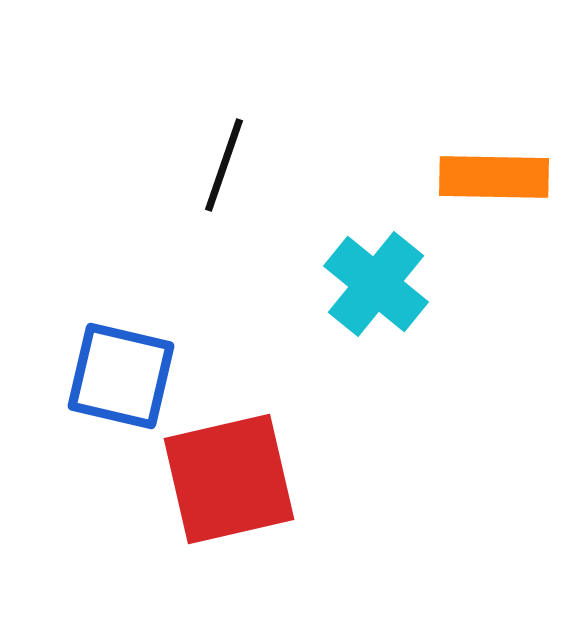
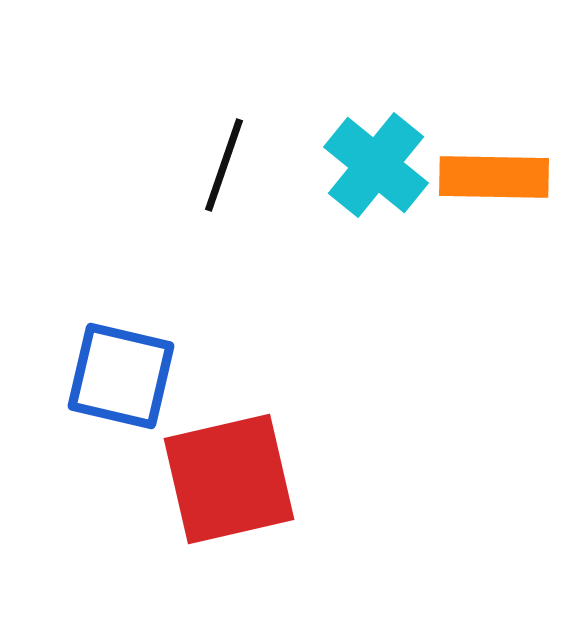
cyan cross: moved 119 px up
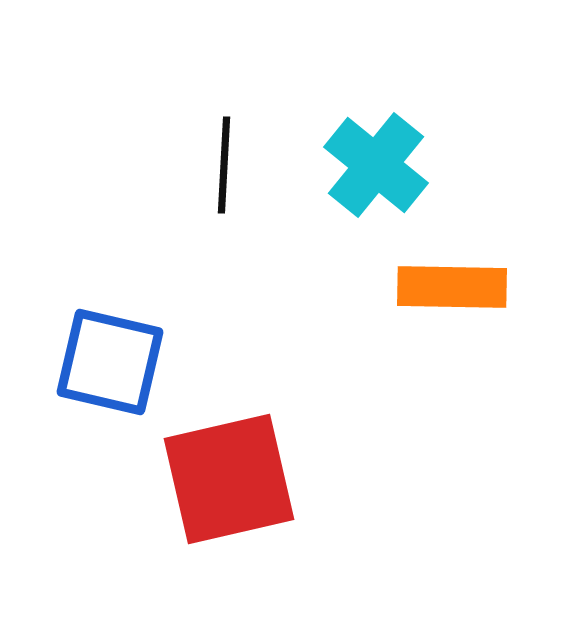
black line: rotated 16 degrees counterclockwise
orange rectangle: moved 42 px left, 110 px down
blue square: moved 11 px left, 14 px up
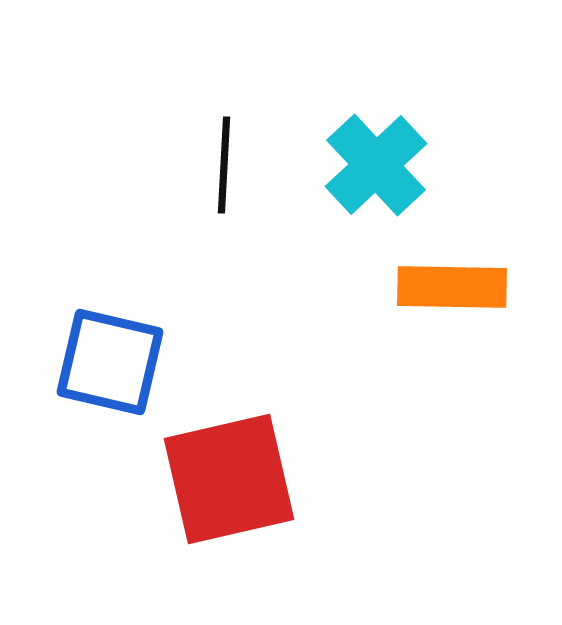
cyan cross: rotated 8 degrees clockwise
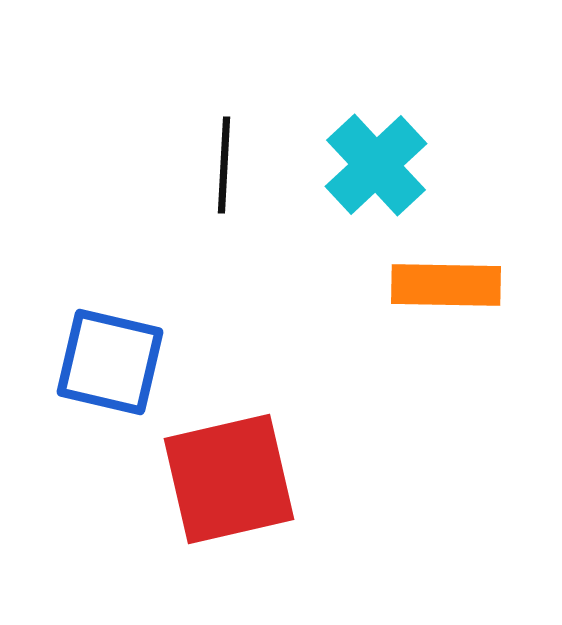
orange rectangle: moved 6 px left, 2 px up
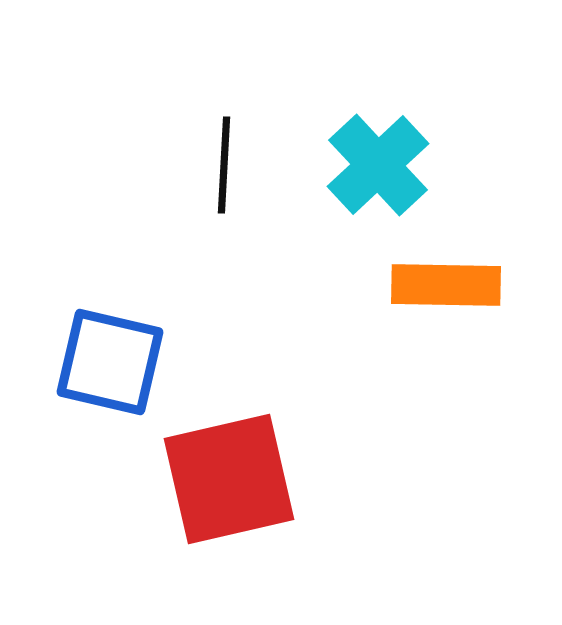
cyan cross: moved 2 px right
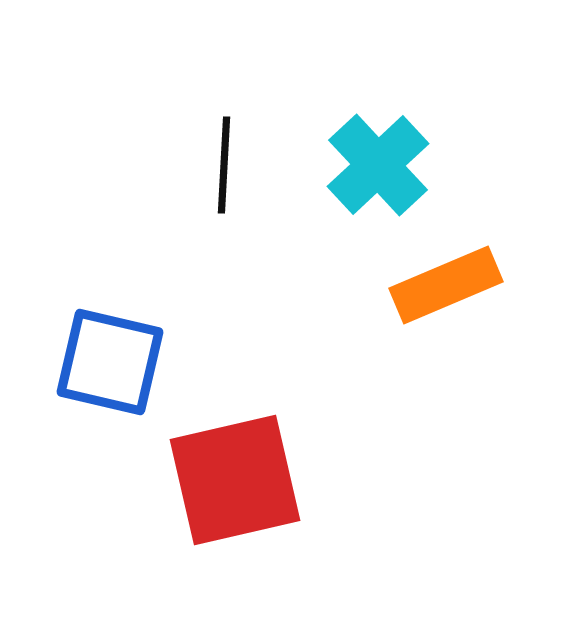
orange rectangle: rotated 24 degrees counterclockwise
red square: moved 6 px right, 1 px down
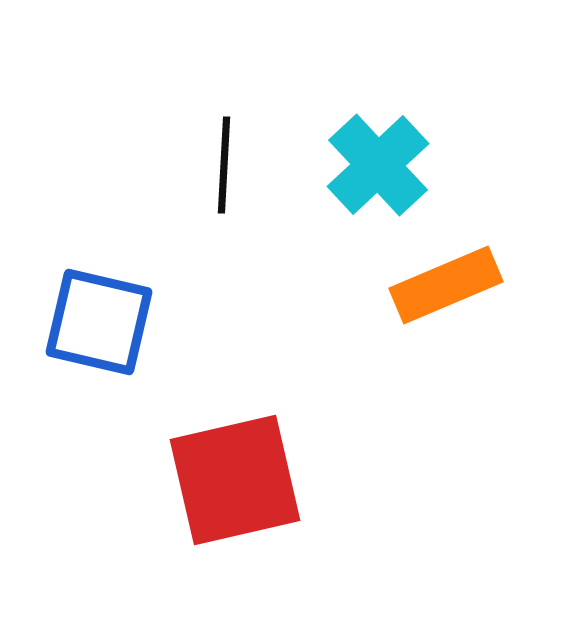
blue square: moved 11 px left, 40 px up
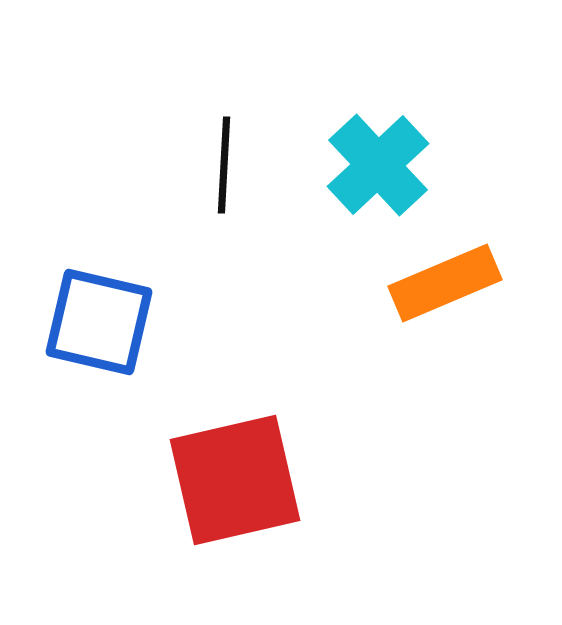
orange rectangle: moved 1 px left, 2 px up
